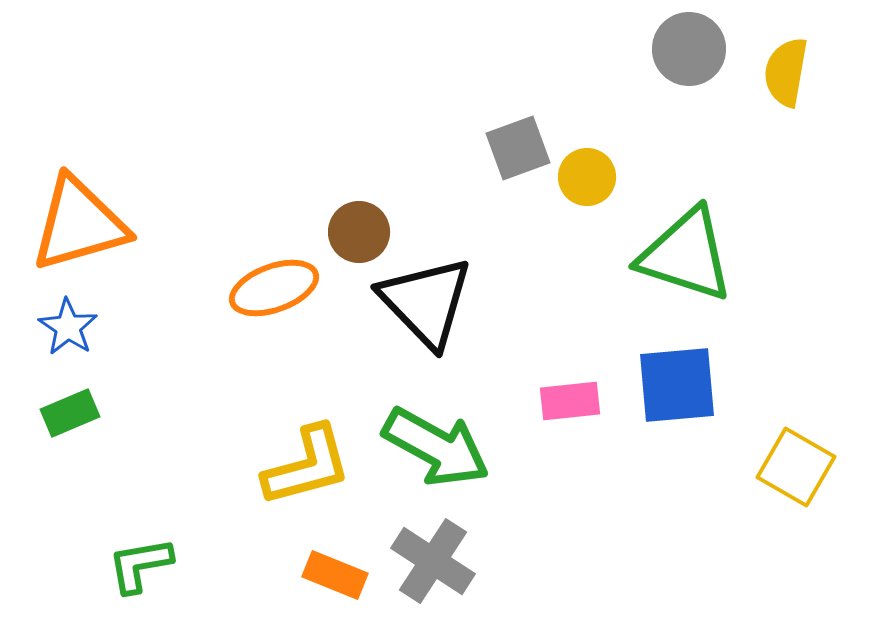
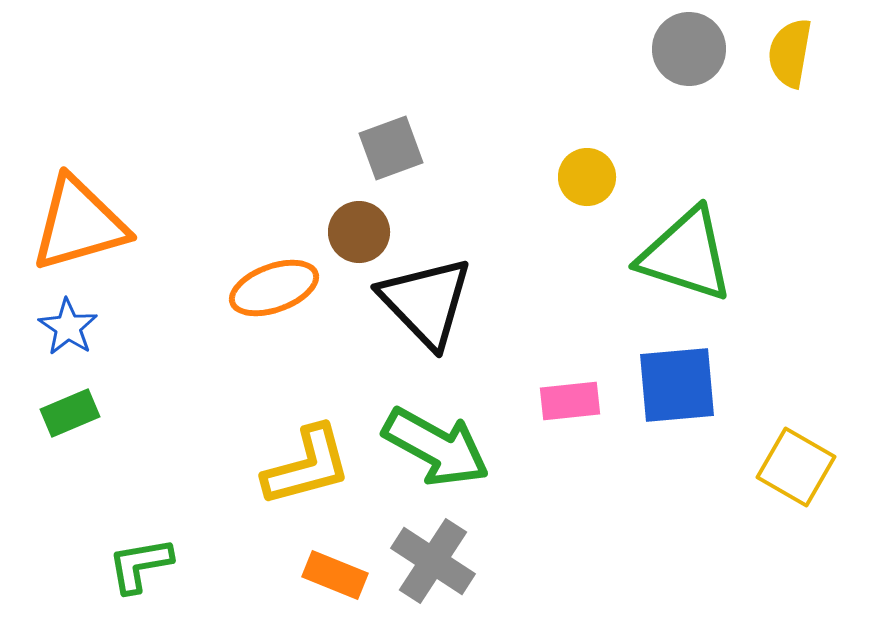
yellow semicircle: moved 4 px right, 19 px up
gray square: moved 127 px left
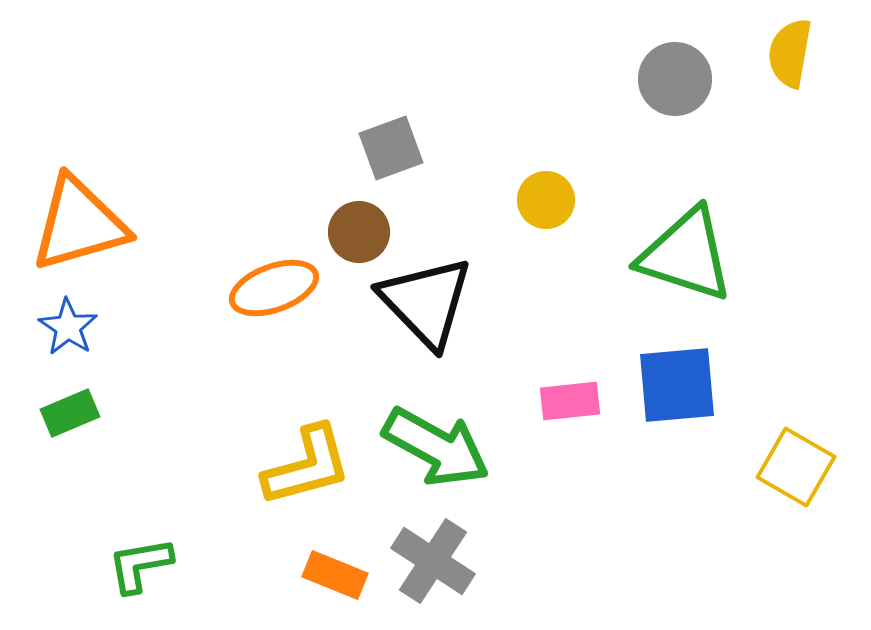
gray circle: moved 14 px left, 30 px down
yellow circle: moved 41 px left, 23 px down
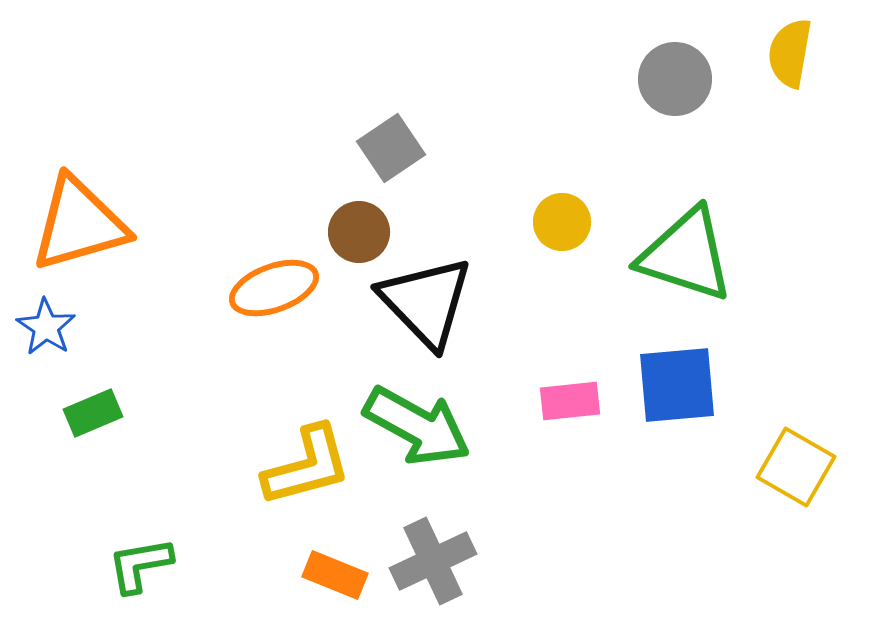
gray square: rotated 14 degrees counterclockwise
yellow circle: moved 16 px right, 22 px down
blue star: moved 22 px left
green rectangle: moved 23 px right
green arrow: moved 19 px left, 21 px up
gray cross: rotated 32 degrees clockwise
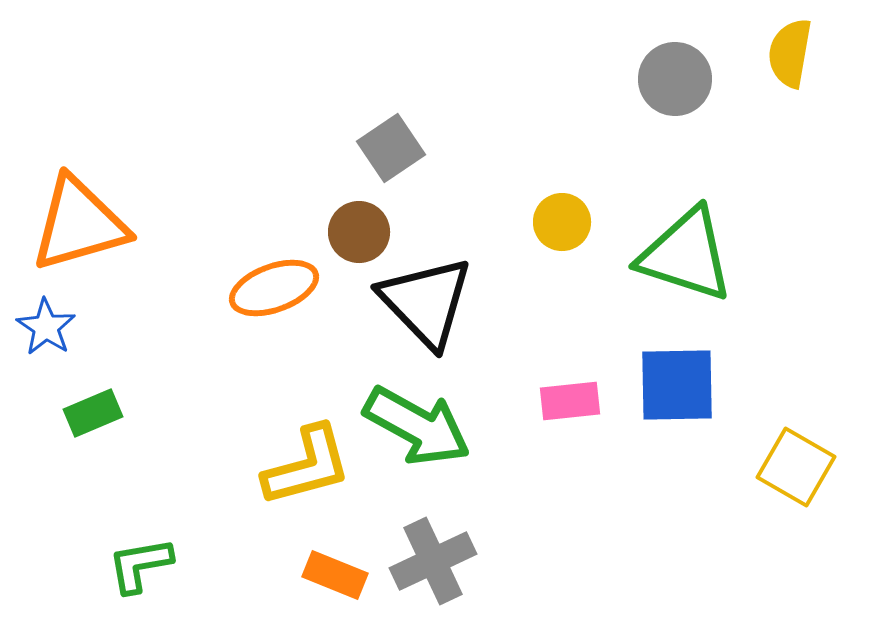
blue square: rotated 4 degrees clockwise
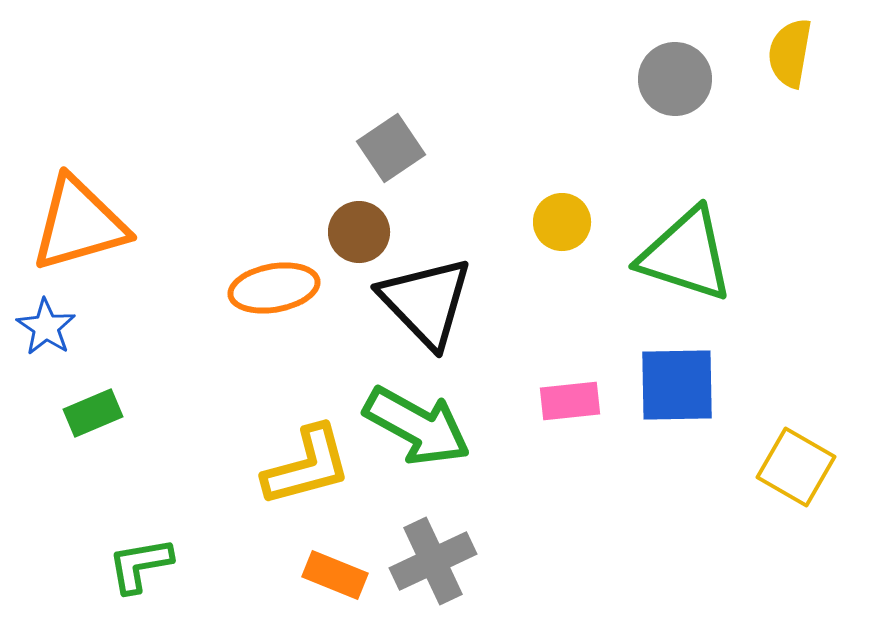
orange ellipse: rotated 10 degrees clockwise
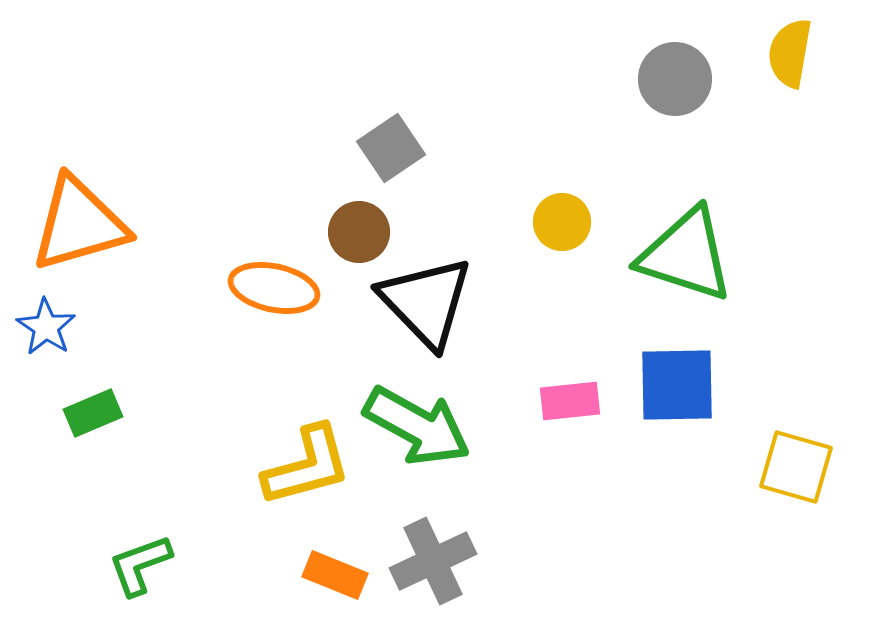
orange ellipse: rotated 22 degrees clockwise
yellow square: rotated 14 degrees counterclockwise
green L-shape: rotated 10 degrees counterclockwise
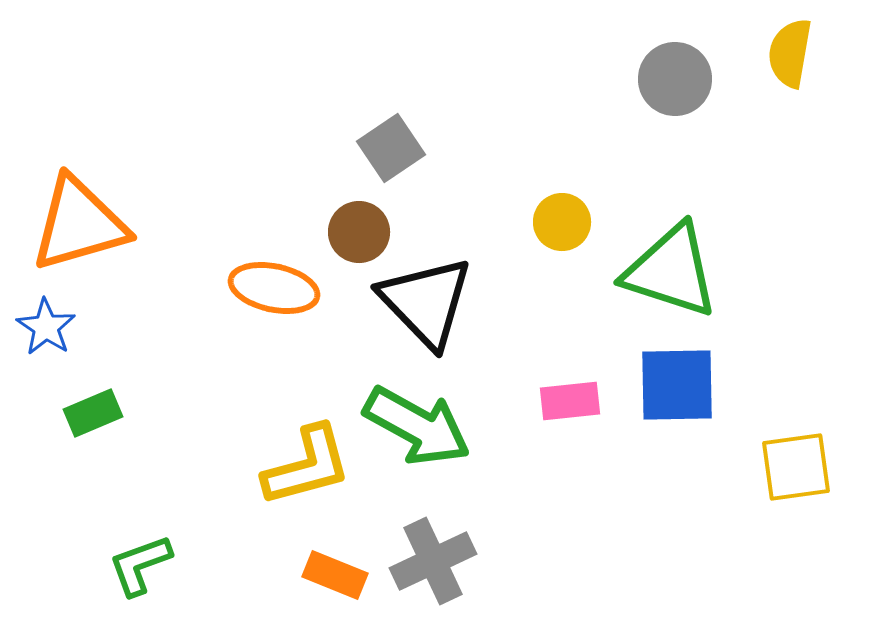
green triangle: moved 15 px left, 16 px down
yellow square: rotated 24 degrees counterclockwise
